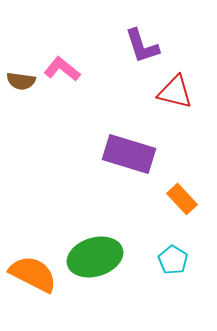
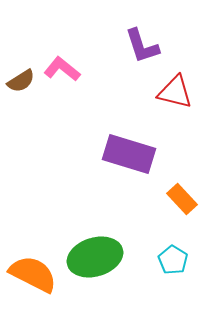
brown semicircle: rotated 40 degrees counterclockwise
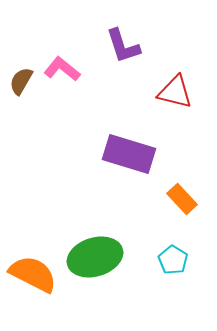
purple L-shape: moved 19 px left
brown semicircle: rotated 152 degrees clockwise
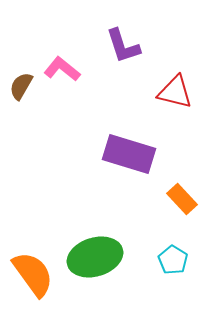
brown semicircle: moved 5 px down
orange semicircle: rotated 27 degrees clockwise
